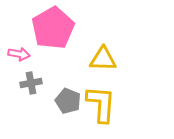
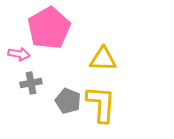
pink pentagon: moved 4 px left
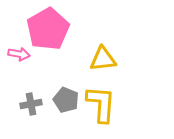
pink pentagon: moved 1 px left, 1 px down
yellow triangle: rotated 8 degrees counterclockwise
gray cross: moved 21 px down
gray pentagon: moved 2 px left, 1 px up
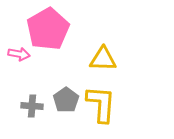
yellow triangle: rotated 8 degrees clockwise
gray pentagon: rotated 15 degrees clockwise
gray cross: moved 1 px right, 2 px down; rotated 15 degrees clockwise
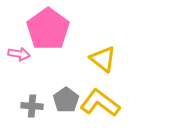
pink pentagon: rotated 6 degrees counterclockwise
yellow triangle: rotated 36 degrees clockwise
yellow L-shape: moved 1 px left, 1 px up; rotated 57 degrees counterclockwise
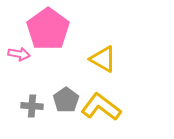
yellow triangle: rotated 8 degrees counterclockwise
yellow L-shape: moved 1 px right, 4 px down
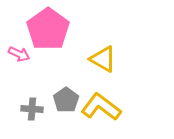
pink arrow: rotated 15 degrees clockwise
gray cross: moved 3 px down
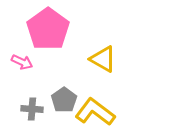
pink arrow: moved 3 px right, 8 px down
gray pentagon: moved 2 px left
yellow L-shape: moved 6 px left, 5 px down
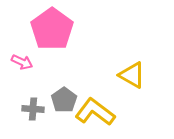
pink pentagon: moved 4 px right
yellow triangle: moved 29 px right, 16 px down
gray cross: moved 1 px right
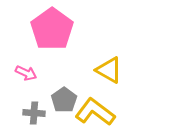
pink arrow: moved 4 px right, 11 px down
yellow triangle: moved 23 px left, 5 px up
gray cross: moved 1 px right, 4 px down
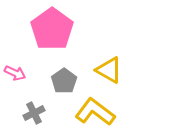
pink arrow: moved 11 px left
gray pentagon: moved 19 px up
gray cross: rotated 30 degrees counterclockwise
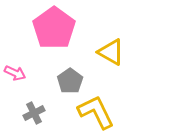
pink pentagon: moved 2 px right, 1 px up
yellow triangle: moved 2 px right, 18 px up
gray pentagon: moved 6 px right
yellow L-shape: moved 1 px right; rotated 27 degrees clockwise
